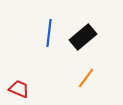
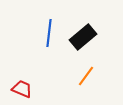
orange line: moved 2 px up
red trapezoid: moved 3 px right
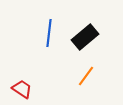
black rectangle: moved 2 px right
red trapezoid: rotated 10 degrees clockwise
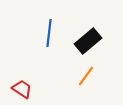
black rectangle: moved 3 px right, 4 px down
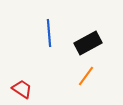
blue line: rotated 12 degrees counterclockwise
black rectangle: moved 2 px down; rotated 12 degrees clockwise
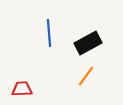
red trapezoid: rotated 35 degrees counterclockwise
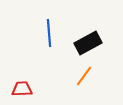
orange line: moved 2 px left
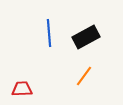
black rectangle: moved 2 px left, 6 px up
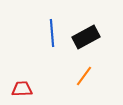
blue line: moved 3 px right
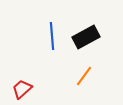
blue line: moved 3 px down
red trapezoid: rotated 40 degrees counterclockwise
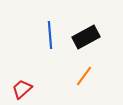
blue line: moved 2 px left, 1 px up
